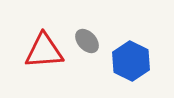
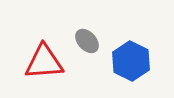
red triangle: moved 11 px down
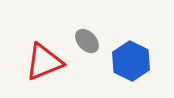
red triangle: rotated 18 degrees counterclockwise
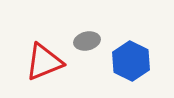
gray ellipse: rotated 60 degrees counterclockwise
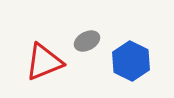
gray ellipse: rotated 15 degrees counterclockwise
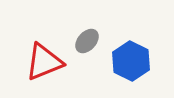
gray ellipse: rotated 20 degrees counterclockwise
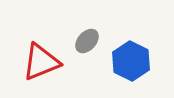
red triangle: moved 3 px left
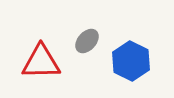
red triangle: rotated 21 degrees clockwise
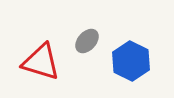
red triangle: rotated 18 degrees clockwise
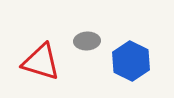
gray ellipse: rotated 45 degrees clockwise
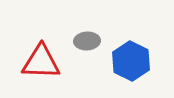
red triangle: rotated 15 degrees counterclockwise
